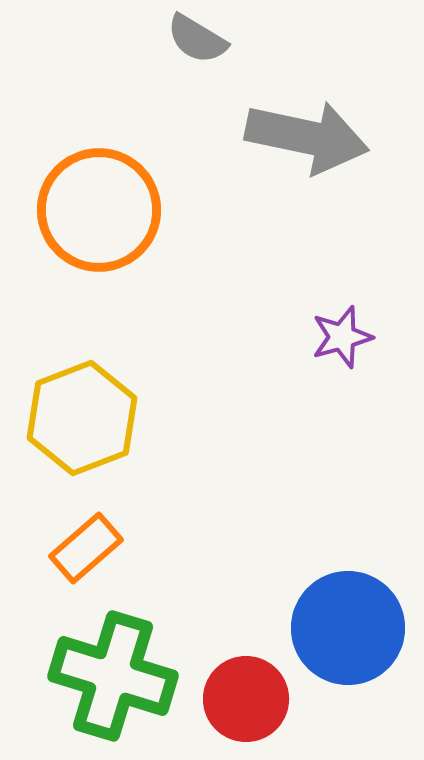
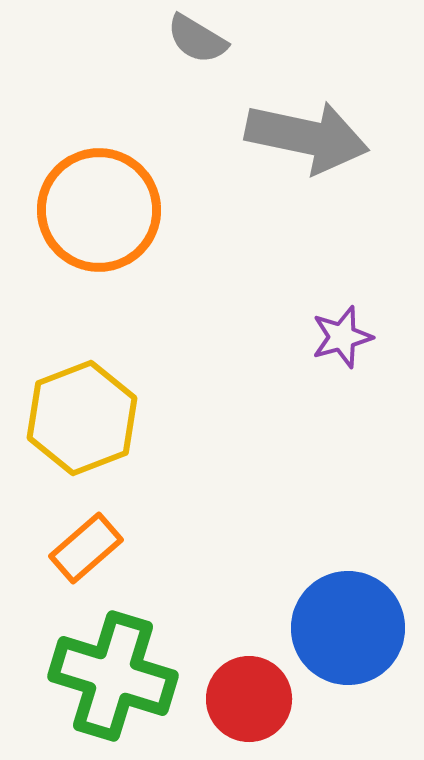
red circle: moved 3 px right
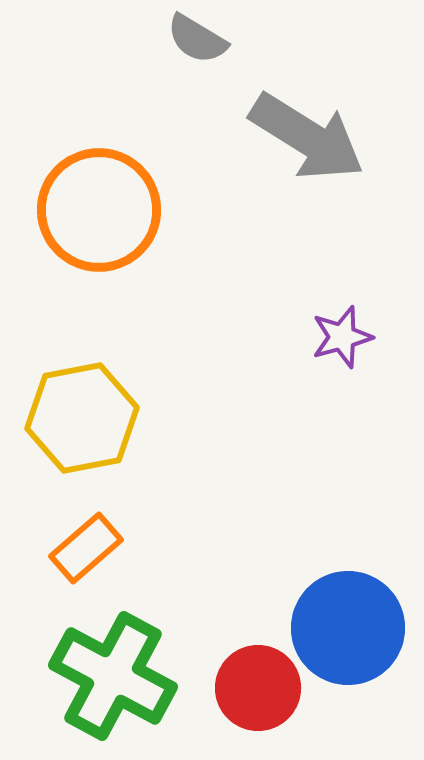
gray arrow: rotated 20 degrees clockwise
yellow hexagon: rotated 10 degrees clockwise
green cross: rotated 11 degrees clockwise
red circle: moved 9 px right, 11 px up
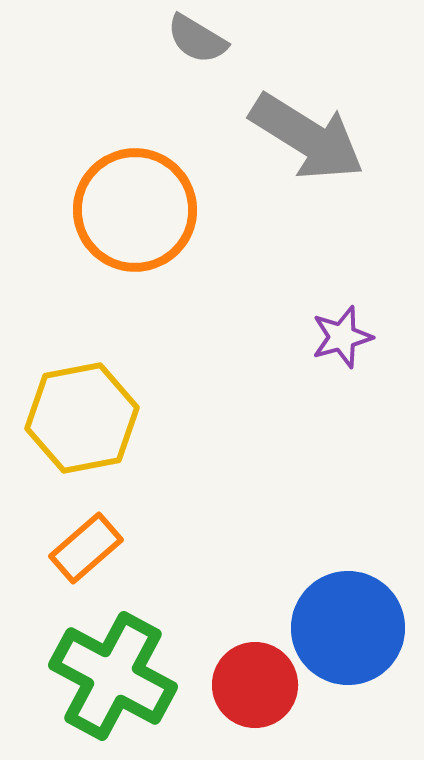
orange circle: moved 36 px right
red circle: moved 3 px left, 3 px up
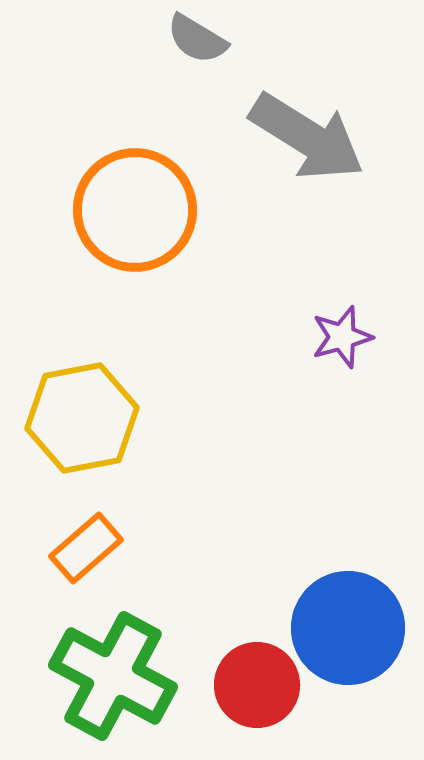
red circle: moved 2 px right
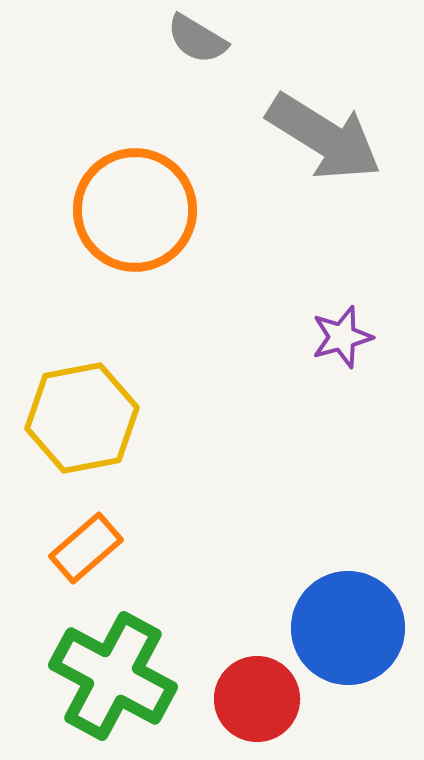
gray arrow: moved 17 px right
red circle: moved 14 px down
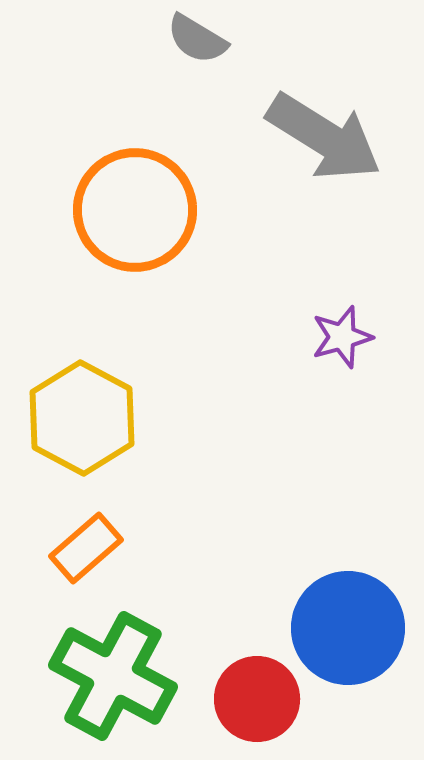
yellow hexagon: rotated 21 degrees counterclockwise
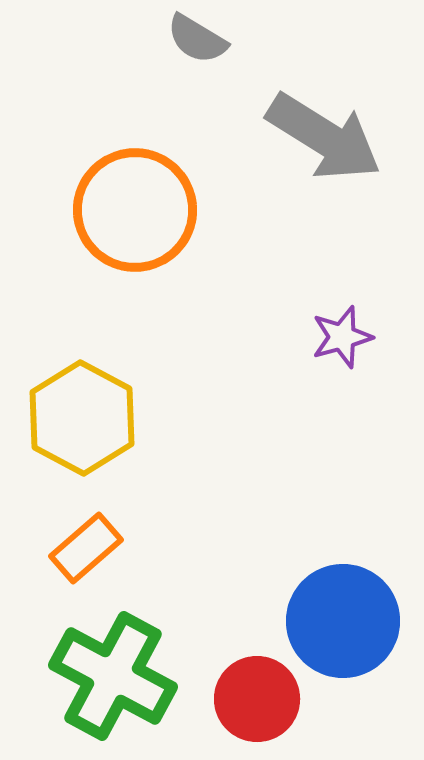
blue circle: moved 5 px left, 7 px up
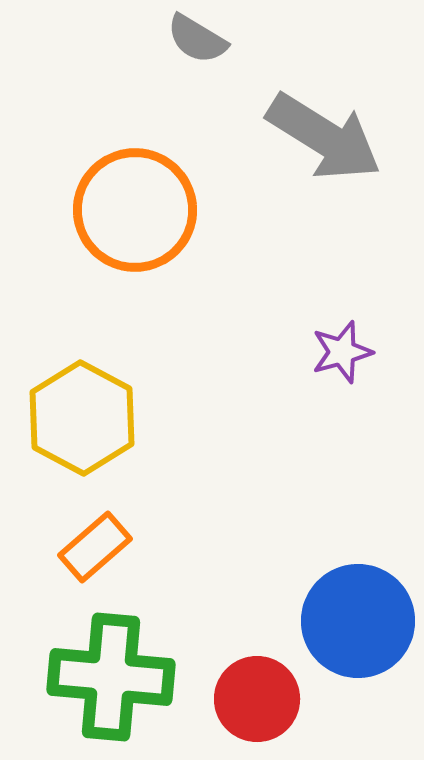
purple star: moved 15 px down
orange rectangle: moved 9 px right, 1 px up
blue circle: moved 15 px right
green cross: moved 2 px left, 1 px down; rotated 23 degrees counterclockwise
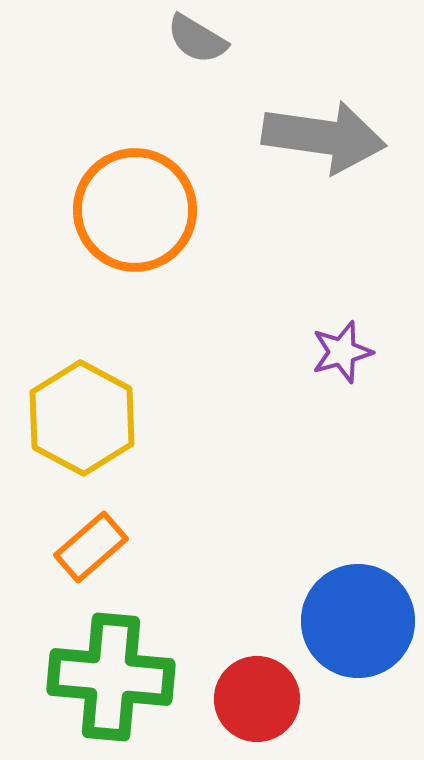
gray arrow: rotated 24 degrees counterclockwise
orange rectangle: moved 4 px left
